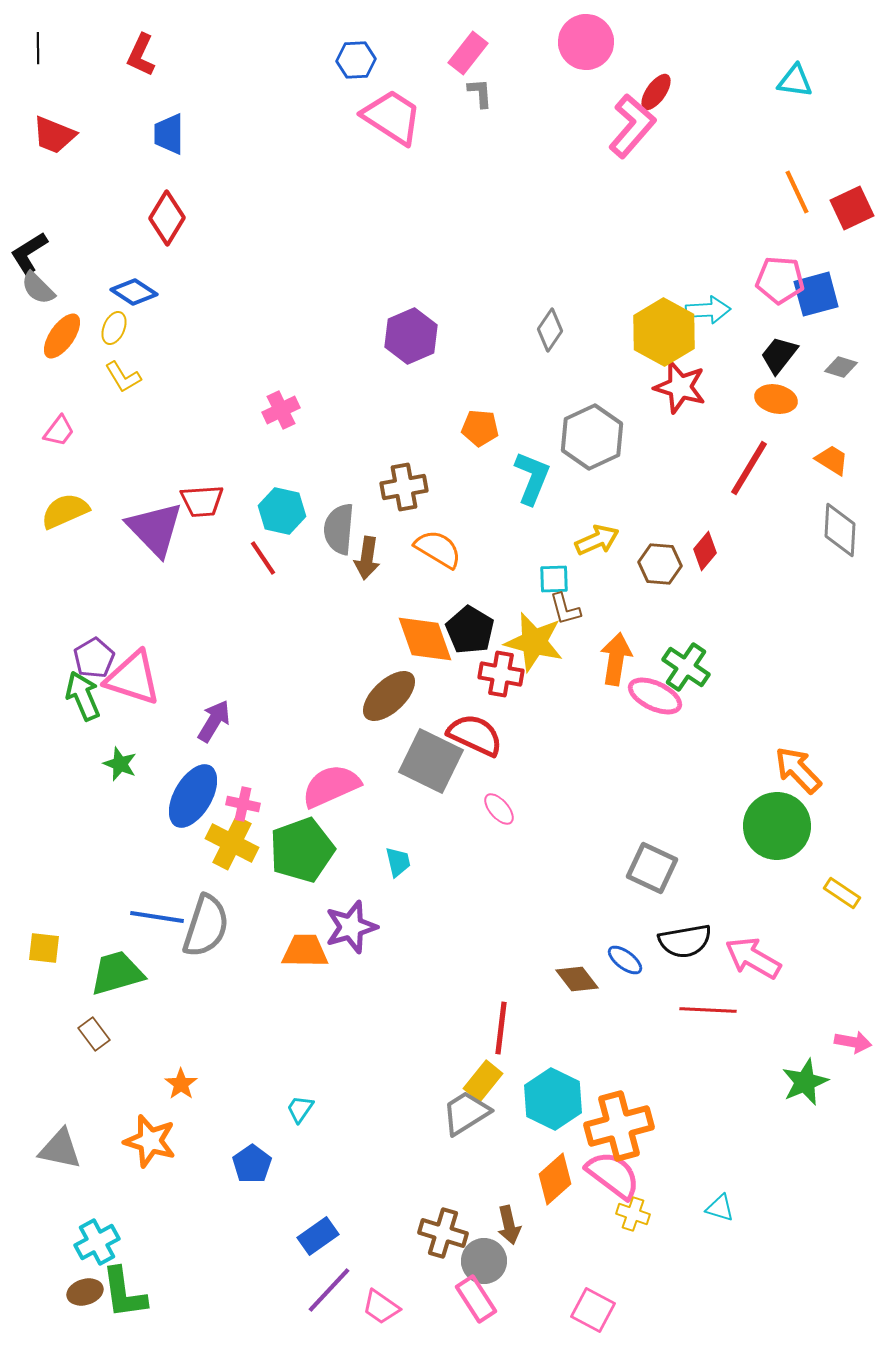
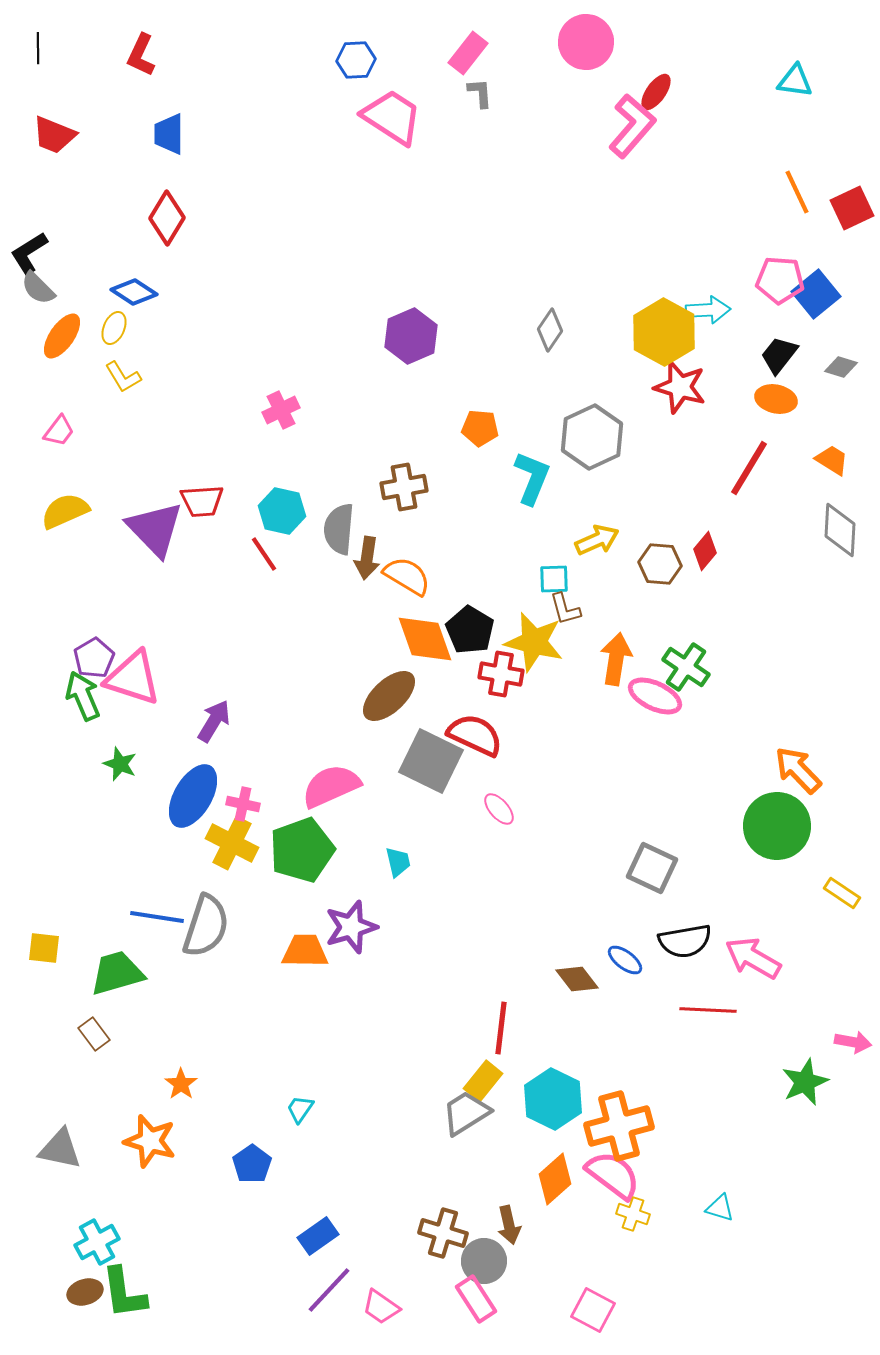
blue square at (816, 294): rotated 24 degrees counterclockwise
orange semicircle at (438, 549): moved 31 px left, 27 px down
red line at (263, 558): moved 1 px right, 4 px up
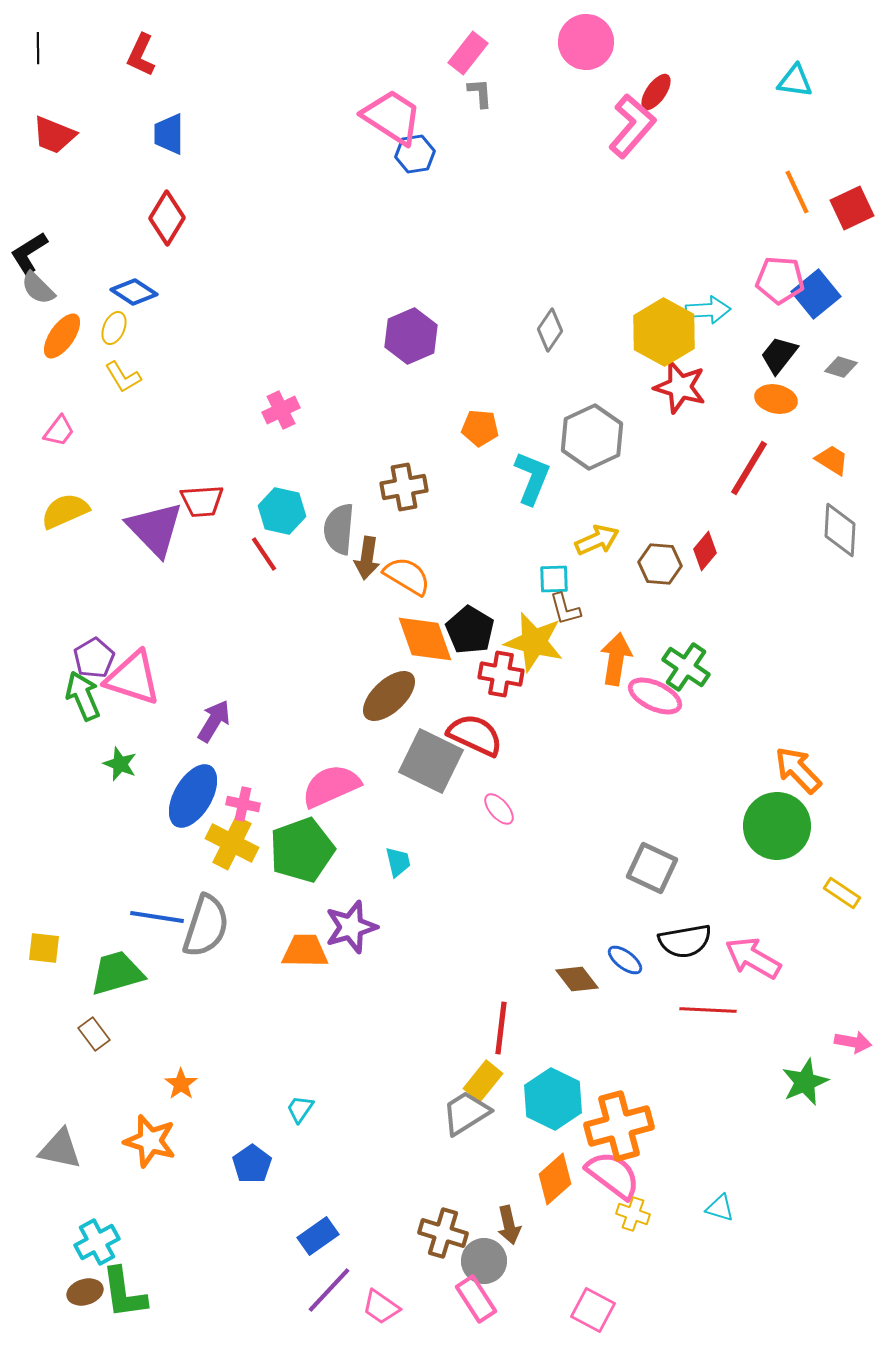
blue hexagon at (356, 60): moved 59 px right, 94 px down; rotated 6 degrees counterclockwise
